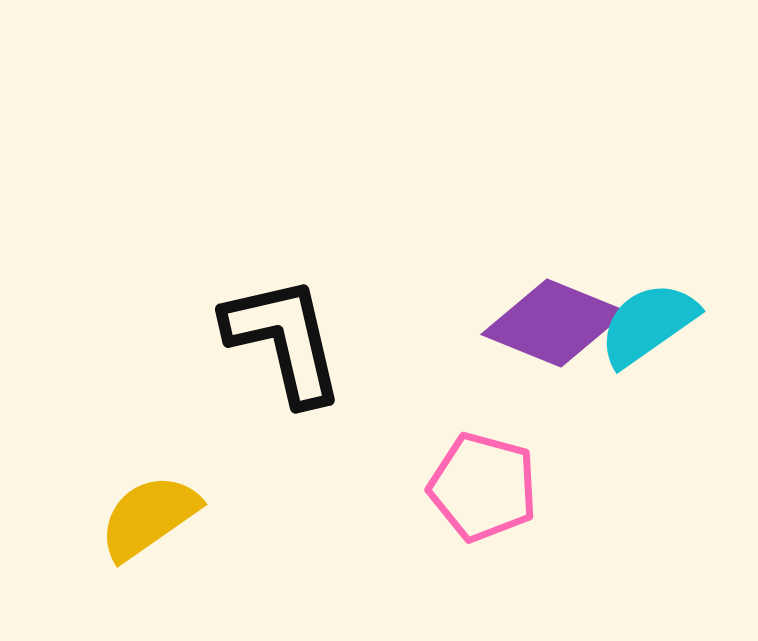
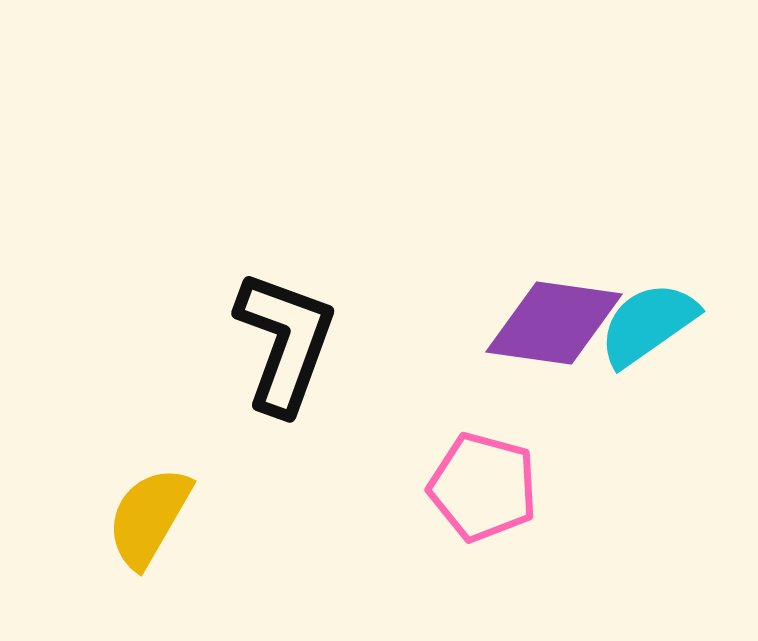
purple diamond: rotated 14 degrees counterclockwise
black L-shape: moved 1 px right, 2 px down; rotated 33 degrees clockwise
yellow semicircle: rotated 25 degrees counterclockwise
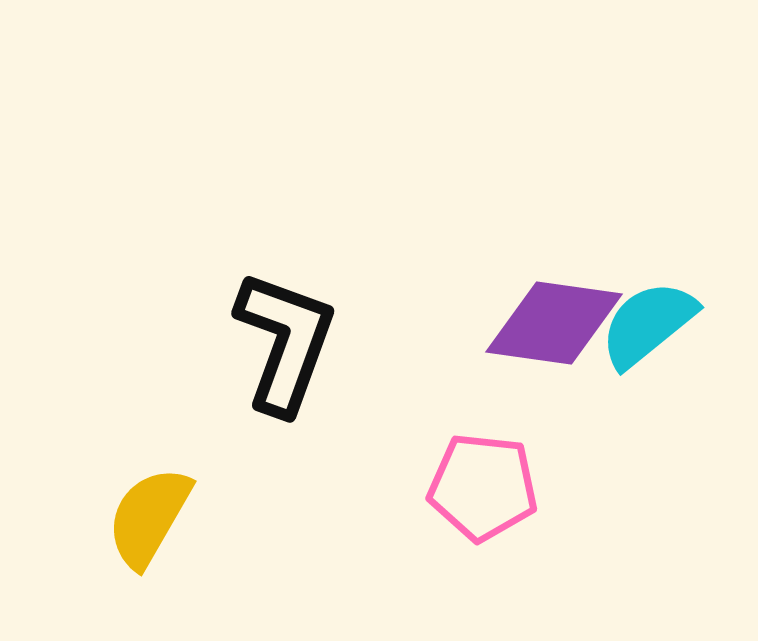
cyan semicircle: rotated 4 degrees counterclockwise
pink pentagon: rotated 9 degrees counterclockwise
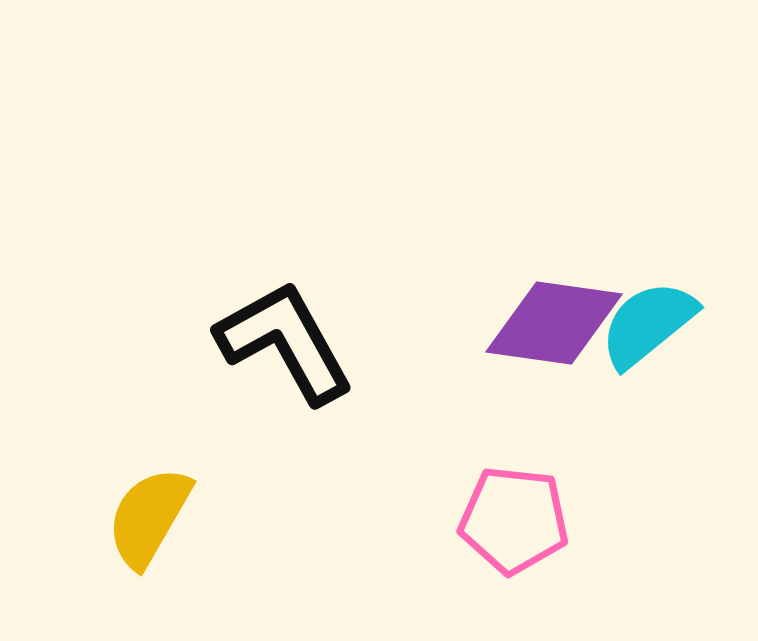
black L-shape: rotated 49 degrees counterclockwise
pink pentagon: moved 31 px right, 33 px down
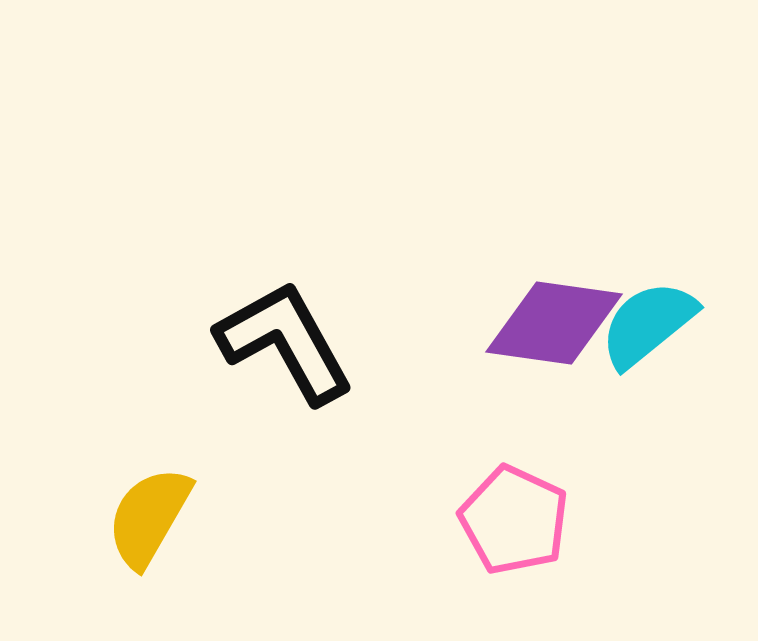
pink pentagon: rotated 19 degrees clockwise
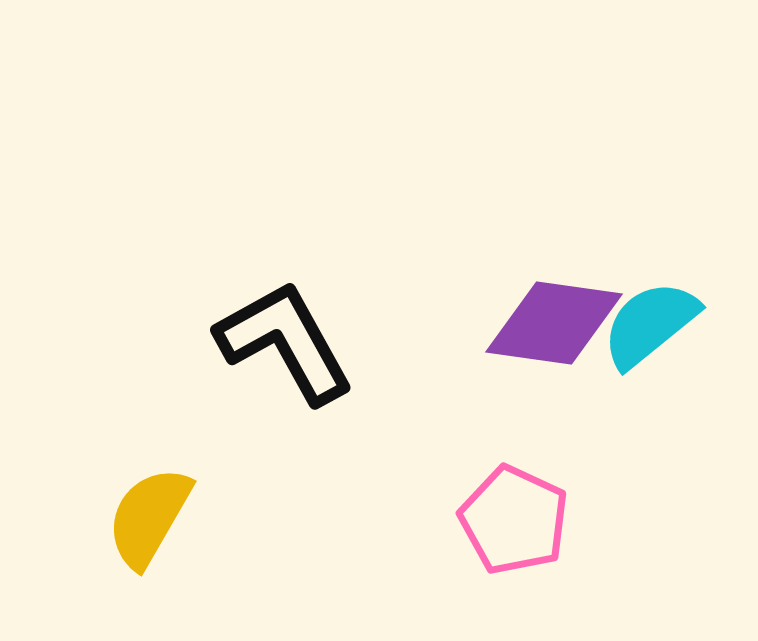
cyan semicircle: moved 2 px right
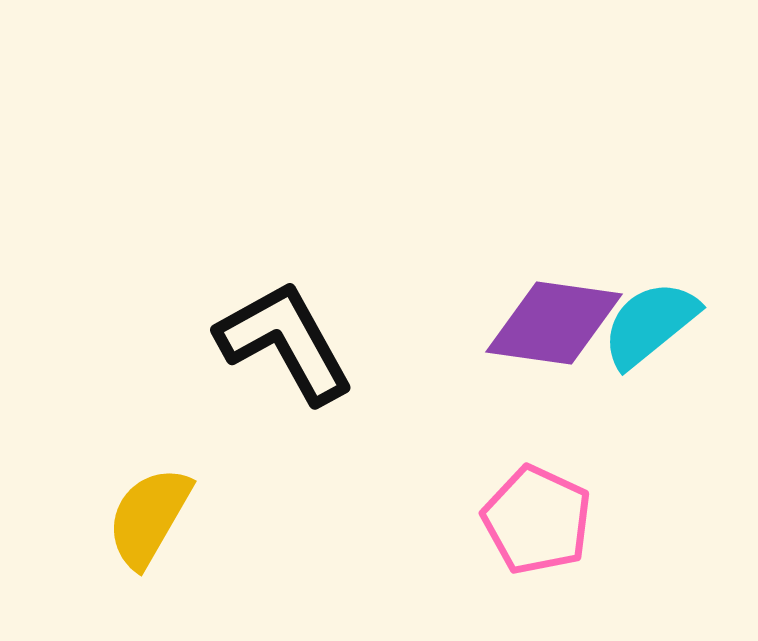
pink pentagon: moved 23 px right
